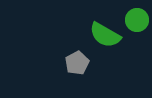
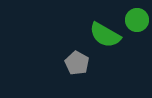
gray pentagon: rotated 15 degrees counterclockwise
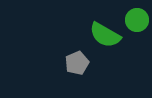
gray pentagon: rotated 20 degrees clockwise
